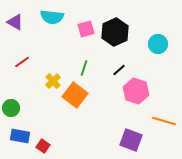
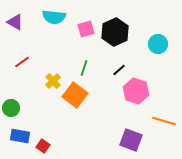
cyan semicircle: moved 2 px right
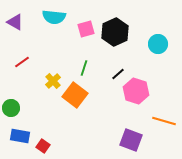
black line: moved 1 px left, 4 px down
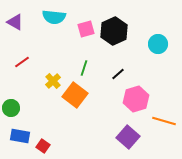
black hexagon: moved 1 px left, 1 px up
pink hexagon: moved 8 px down; rotated 25 degrees clockwise
purple square: moved 3 px left, 3 px up; rotated 20 degrees clockwise
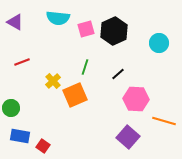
cyan semicircle: moved 4 px right, 1 px down
cyan circle: moved 1 px right, 1 px up
red line: rotated 14 degrees clockwise
green line: moved 1 px right, 1 px up
orange square: rotated 30 degrees clockwise
pink hexagon: rotated 20 degrees clockwise
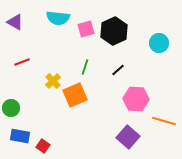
black line: moved 4 px up
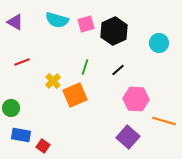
cyan semicircle: moved 1 px left, 2 px down; rotated 10 degrees clockwise
pink square: moved 5 px up
blue rectangle: moved 1 px right, 1 px up
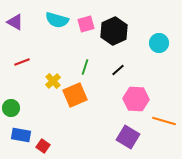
purple square: rotated 10 degrees counterclockwise
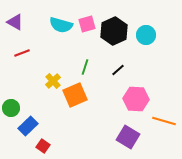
cyan semicircle: moved 4 px right, 5 px down
pink square: moved 1 px right
cyan circle: moved 13 px left, 8 px up
red line: moved 9 px up
blue rectangle: moved 7 px right, 9 px up; rotated 54 degrees counterclockwise
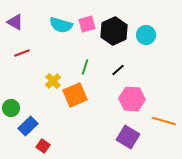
pink hexagon: moved 4 px left
